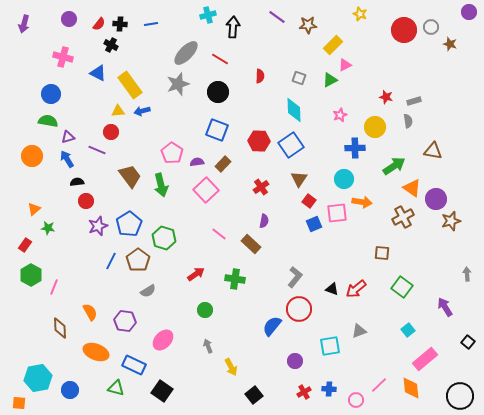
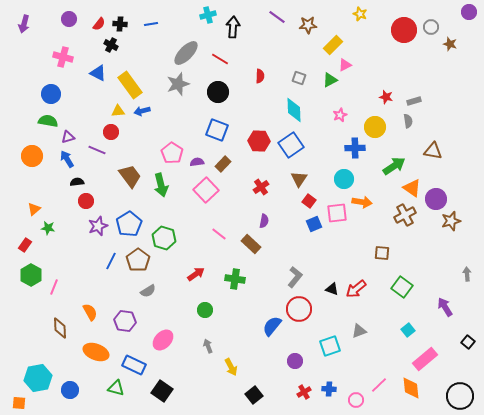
brown cross at (403, 217): moved 2 px right, 2 px up
cyan square at (330, 346): rotated 10 degrees counterclockwise
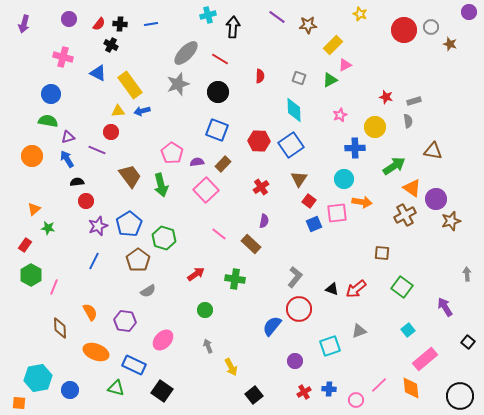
blue line at (111, 261): moved 17 px left
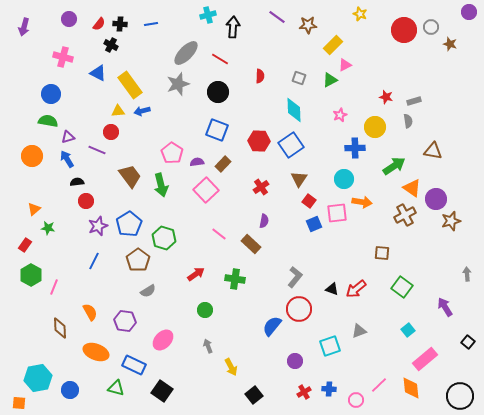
purple arrow at (24, 24): moved 3 px down
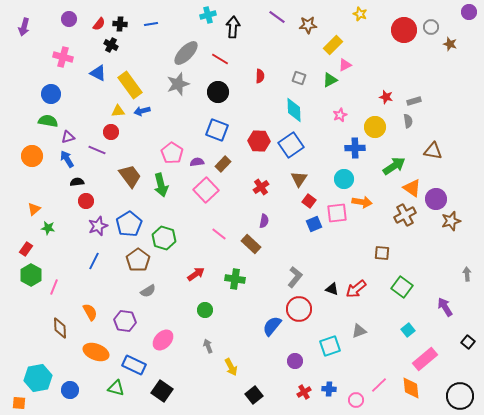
red rectangle at (25, 245): moved 1 px right, 4 px down
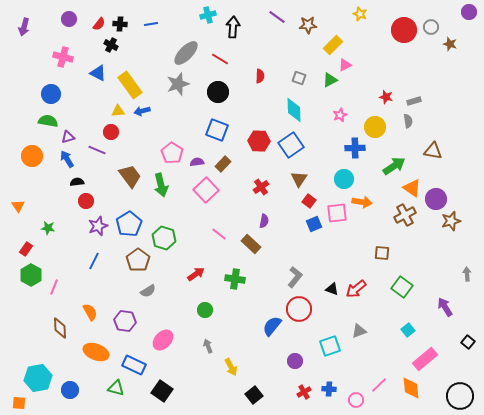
orange triangle at (34, 209): moved 16 px left, 3 px up; rotated 24 degrees counterclockwise
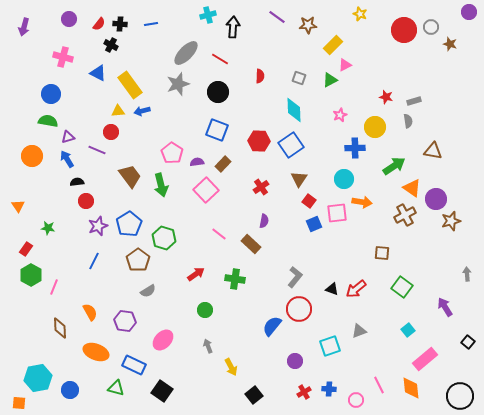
pink line at (379, 385): rotated 72 degrees counterclockwise
